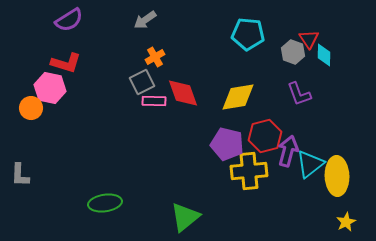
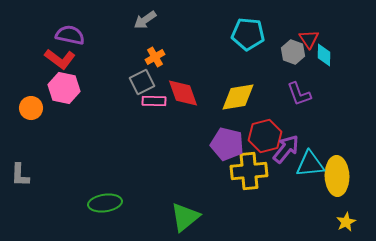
purple semicircle: moved 1 px right, 15 px down; rotated 136 degrees counterclockwise
red L-shape: moved 6 px left, 4 px up; rotated 20 degrees clockwise
pink hexagon: moved 14 px right
purple arrow: moved 2 px left, 2 px up; rotated 24 degrees clockwise
cyan triangle: rotated 32 degrees clockwise
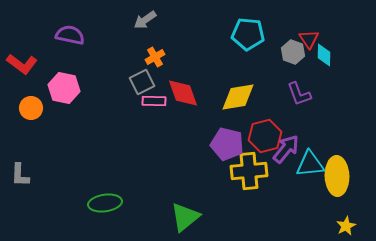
red L-shape: moved 38 px left, 5 px down
yellow star: moved 4 px down
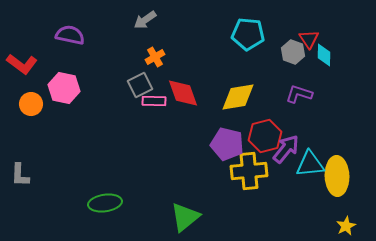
gray square: moved 2 px left, 3 px down
purple L-shape: rotated 128 degrees clockwise
orange circle: moved 4 px up
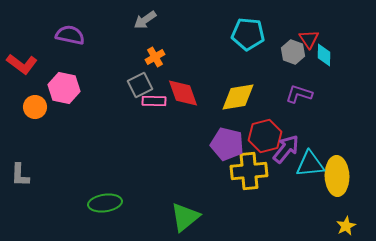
orange circle: moved 4 px right, 3 px down
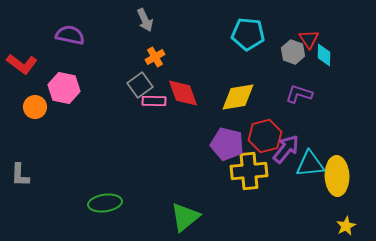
gray arrow: rotated 80 degrees counterclockwise
gray square: rotated 10 degrees counterclockwise
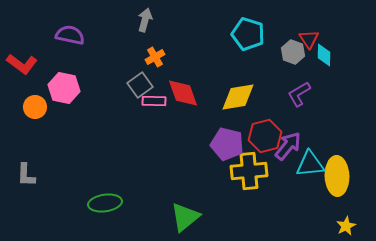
gray arrow: rotated 140 degrees counterclockwise
cyan pentagon: rotated 12 degrees clockwise
purple L-shape: rotated 48 degrees counterclockwise
purple arrow: moved 2 px right, 3 px up
gray L-shape: moved 6 px right
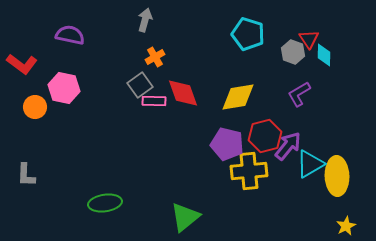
cyan triangle: rotated 24 degrees counterclockwise
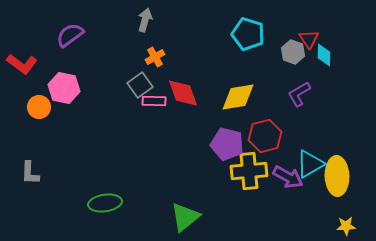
purple semicircle: rotated 48 degrees counterclockwise
orange circle: moved 4 px right
purple arrow: moved 31 px down; rotated 80 degrees clockwise
gray L-shape: moved 4 px right, 2 px up
yellow star: rotated 24 degrees clockwise
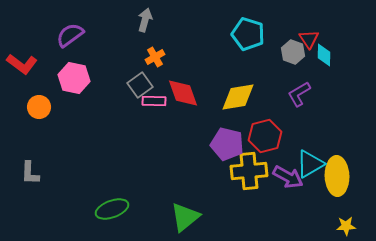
pink hexagon: moved 10 px right, 10 px up
green ellipse: moved 7 px right, 6 px down; rotated 12 degrees counterclockwise
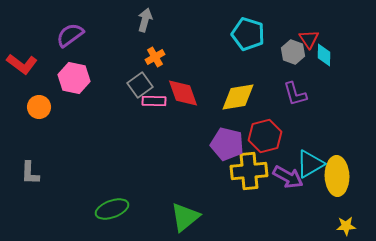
purple L-shape: moved 4 px left; rotated 76 degrees counterclockwise
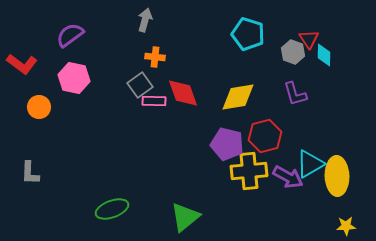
orange cross: rotated 36 degrees clockwise
